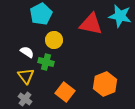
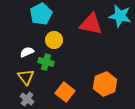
white semicircle: rotated 56 degrees counterclockwise
yellow triangle: moved 1 px down
gray cross: moved 2 px right
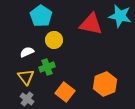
cyan pentagon: moved 2 px down; rotated 10 degrees counterclockwise
green cross: moved 1 px right, 5 px down; rotated 35 degrees counterclockwise
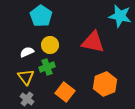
red triangle: moved 2 px right, 18 px down
yellow circle: moved 4 px left, 5 px down
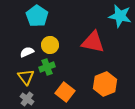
cyan pentagon: moved 4 px left
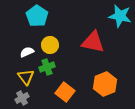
gray cross: moved 5 px left, 1 px up; rotated 24 degrees clockwise
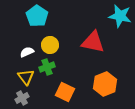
orange square: rotated 12 degrees counterclockwise
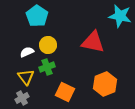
yellow circle: moved 2 px left
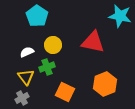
yellow circle: moved 5 px right
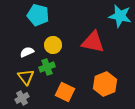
cyan pentagon: moved 1 px right, 1 px up; rotated 20 degrees counterclockwise
